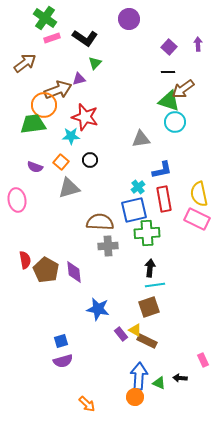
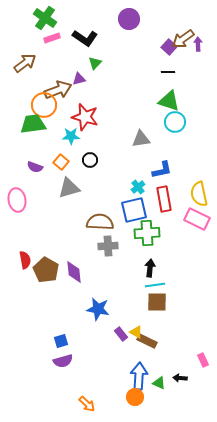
brown arrow at (183, 89): moved 50 px up
brown square at (149, 307): moved 8 px right, 5 px up; rotated 20 degrees clockwise
yellow triangle at (135, 330): moved 1 px right, 2 px down
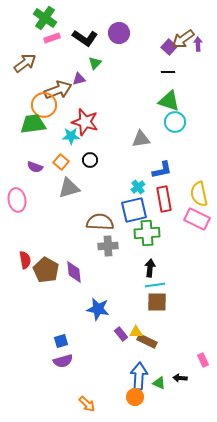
purple circle at (129, 19): moved 10 px left, 14 px down
red star at (85, 117): moved 5 px down
yellow triangle at (136, 332): rotated 32 degrees counterclockwise
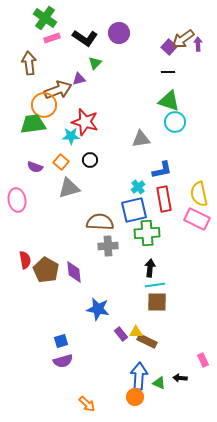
brown arrow at (25, 63): moved 4 px right; rotated 60 degrees counterclockwise
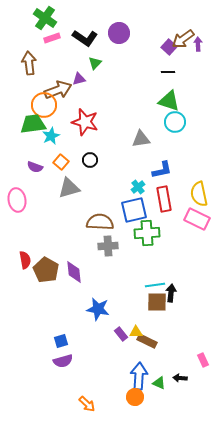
cyan star at (71, 136): moved 20 px left; rotated 24 degrees counterclockwise
black arrow at (150, 268): moved 21 px right, 25 px down
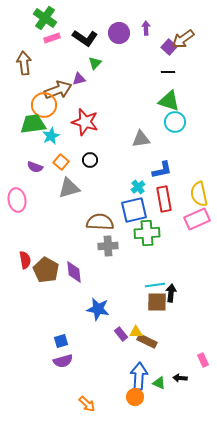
purple arrow at (198, 44): moved 52 px left, 16 px up
brown arrow at (29, 63): moved 5 px left
pink rectangle at (197, 219): rotated 50 degrees counterclockwise
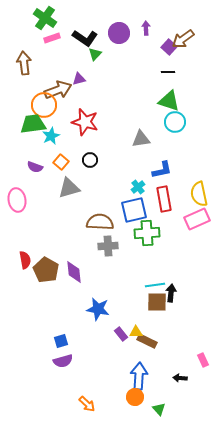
green triangle at (95, 63): moved 9 px up
green triangle at (159, 383): moved 26 px down; rotated 24 degrees clockwise
